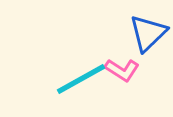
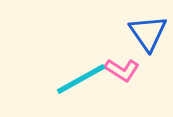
blue triangle: rotated 21 degrees counterclockwise
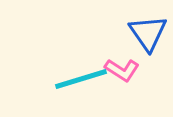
cyan line: rotated 12 degrees clockwise
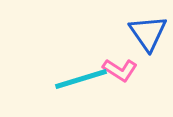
pink L-shape: moved 2 px left
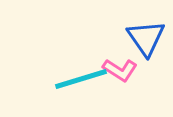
blue triangle: moved 2 px left, 5 px down
